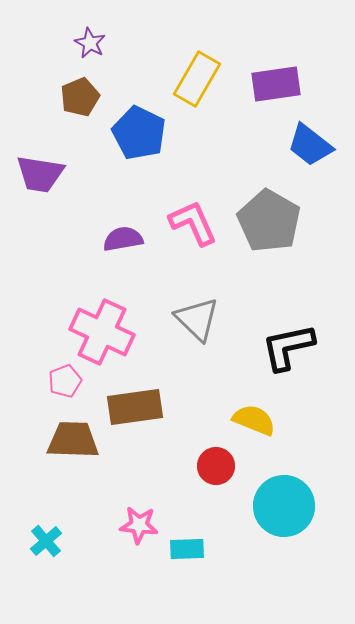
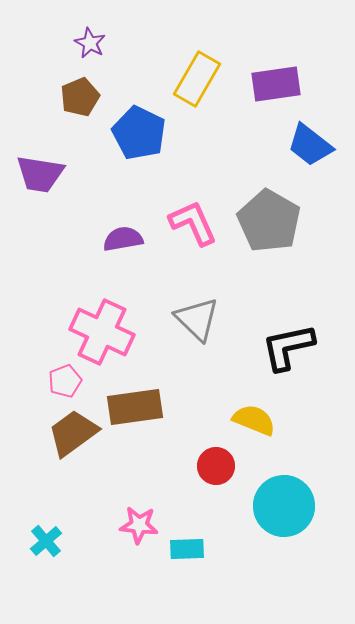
brown trapezoid: moved 7 px up; rotated 38 degrees counterclockwise
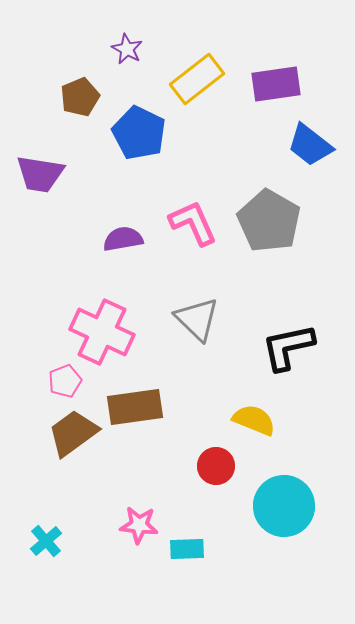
purple star: moved 37 px right, 6 px down
yellow rectangle: rotated 22 degrees clockwise
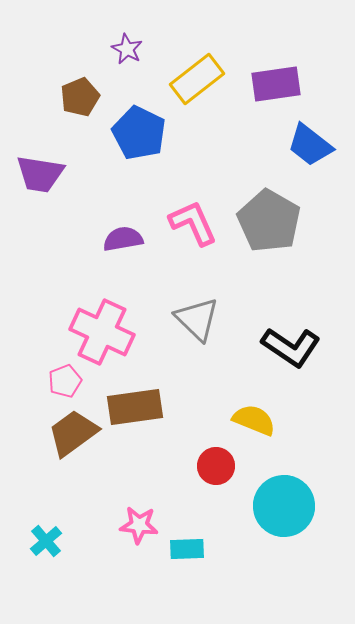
black L-shape: moved 3 px right; rotated 134 degrees counterclockwise
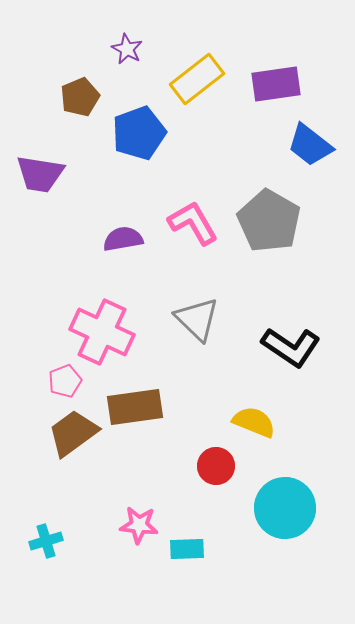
blue pentagon: rotated 26 degrees clockwise
pink L-shape: rotated 6 degrees counterclockwise
yellow semicircle: moved 2 px down
cyan circle: moved 1 px right, 2 px down
cyan cross: rotated 24 degrees clockwise
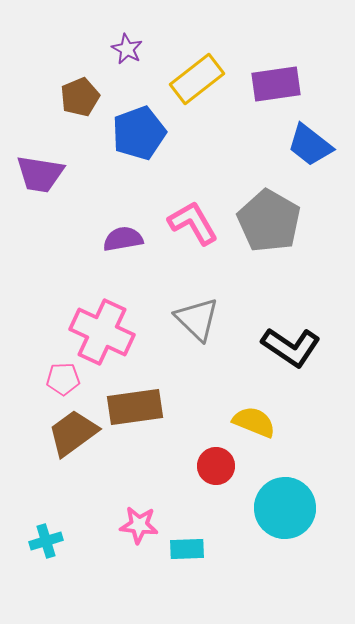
pink pentagon: moved 2 px left, 2 px up; rotated 20 degrees clockwise
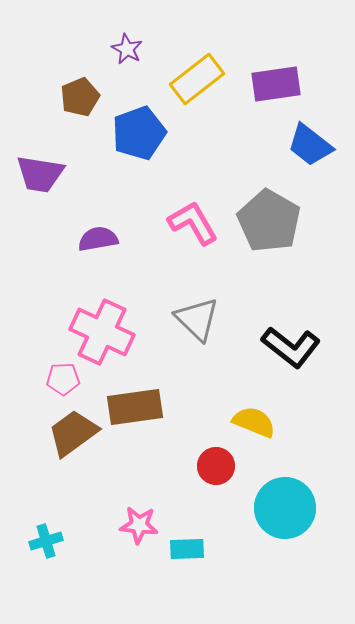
purple semicircle: moved 25 px left
black L-shape: rotated 4 degrees clockwise
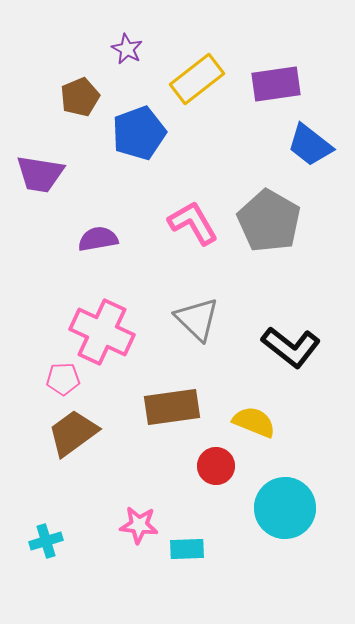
brown rectangle: moved 37 px right
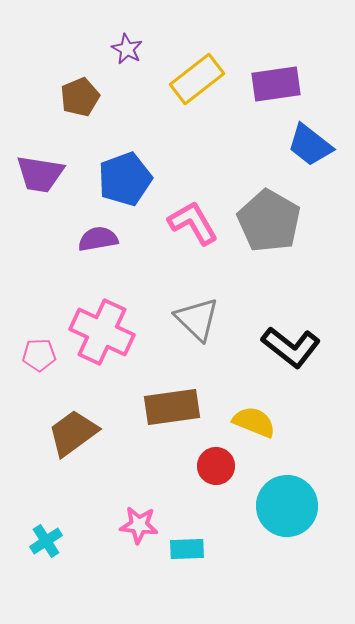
blue pentagon: moved 14 px left, 46 px down
pink pentagon: moved 24 px left, 24 px up
cyan circle: moved 2 px right, 2 px up
cyan cross: rotated 16 degrees counterclockwise
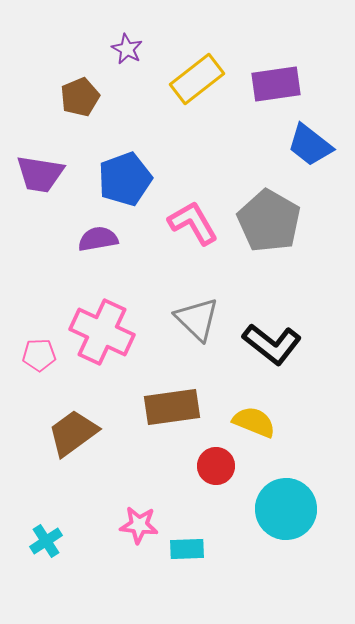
black L-shape: moved 19 px left, 3 px up
cyan circle: moved 1 px left, 3 px down
